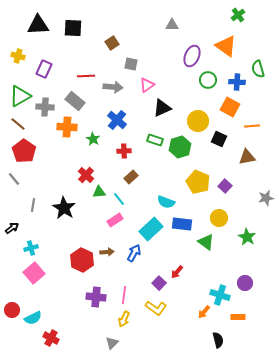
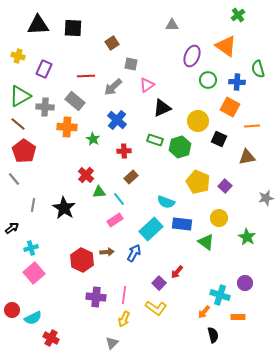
gray arrow at (113, 87): rotated 132 degrees clockwise
black semicircle at (218, 340): moved 5 px left, 5 px up
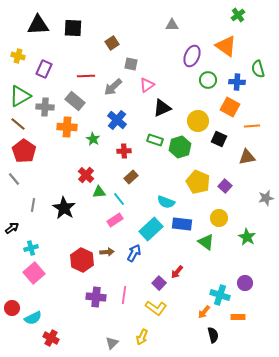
red circle at (12, 310): moved 2 px up
yellow arrow at (124, 319): moved 18 px right, 18 px down
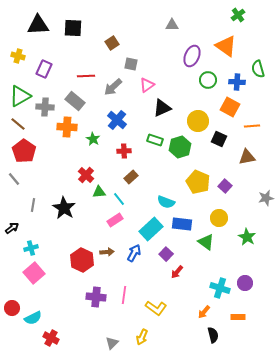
purple square at (159, 283): moved 7 px right, 29 px up
cyan cross at (220, 295): moved 7 px up
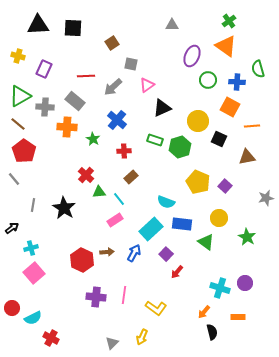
green cross at (238, 15): moved 9 px left, 6 px down
black semicircle at (213, 335): moved 1 px left, 3 px up
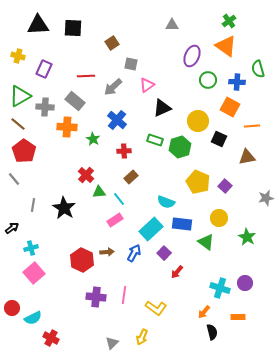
purple square at (166, 254): moved 2 px left, 1 px up
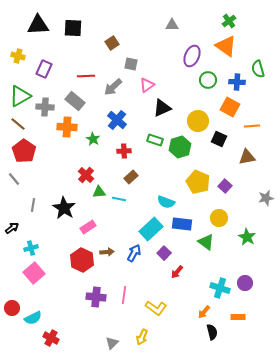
cyan line at (119, 199): rotated 40 degrees counterclockwise
pink rectangle at (115, 220): moved 27 px left, 7 px down
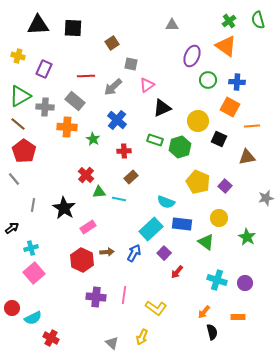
green semicircle at (258, 69): moved 49 px up
cyan cross at (220, 288): moved 3 px left, 8 px up
gray triangle at (112, 343): rotated 32 degrees counterclockwise
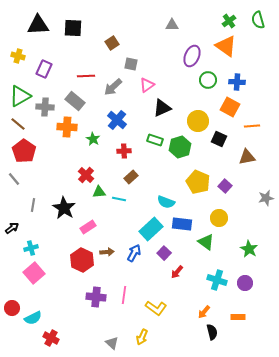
green star at (247, 237): moved 2 px right, 12 px down
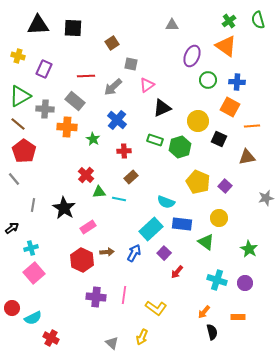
gray cross at (45, 107): moved 2 px down
